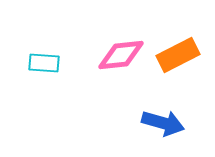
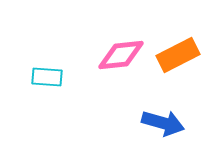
cyan rectangle: moved 3 px right, 14 px down
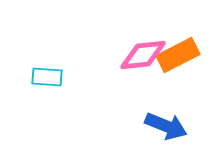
pink diamond: moved 22 px right
blue arrow: moved 3 px right, 3 px down; rotated 6 degrees clockwise
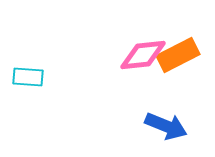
cyan rectangle: moved 19 px left
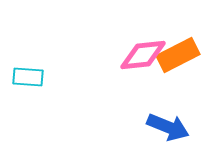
blue arrow: moved 2 px right, 1 px down
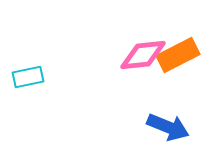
cyan rectangle: rotated 16 degrees counterclockwise
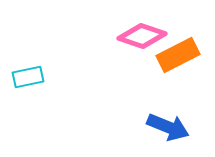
pink diamond: moved 1 px left, 19 px up; rotated 24 degrees clockwise
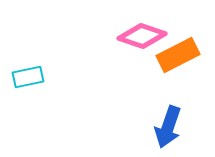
blue arrow: rotated 87 degrees clockwise
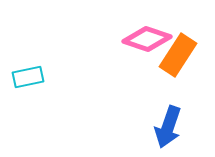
pink diamond: moved 5 px right, 3 px down
orange rectangle: rotated 30 degrees counterclockwise
